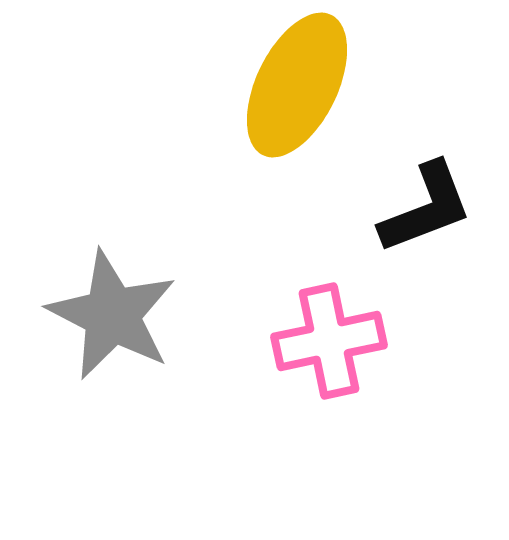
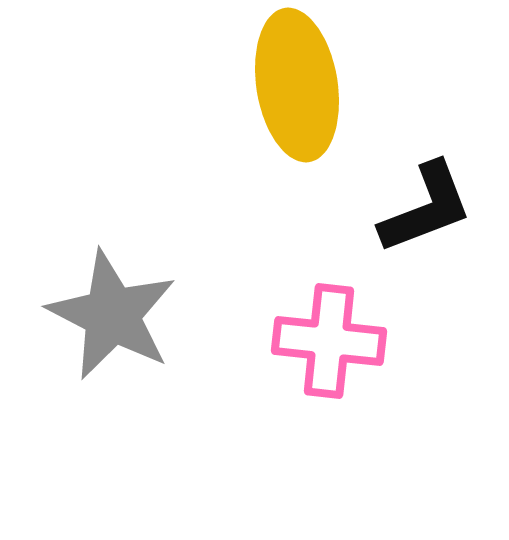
yellow ellipse: rotated 35 degrees counterclockwise
pink cross: rotated 18 degrees clockwise
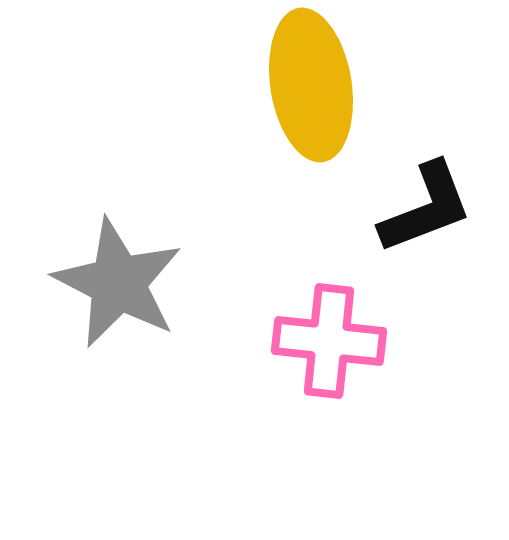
yellow ellipse: moved 14 px right
gray star: moved 6 px right, 32 px up
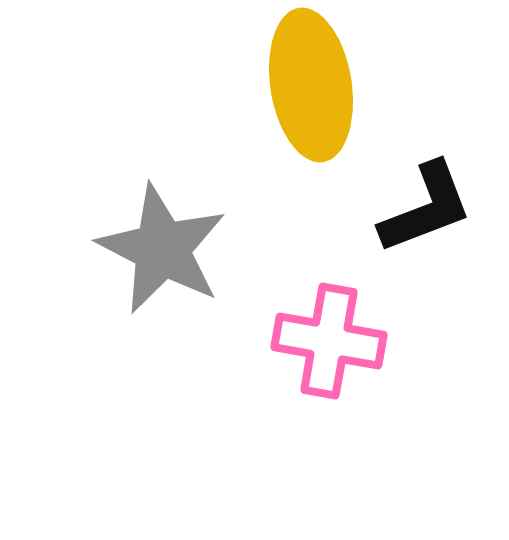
gray star: moved 44 px right, 34 px up
pink cross: rotated 4 degrees clockwise
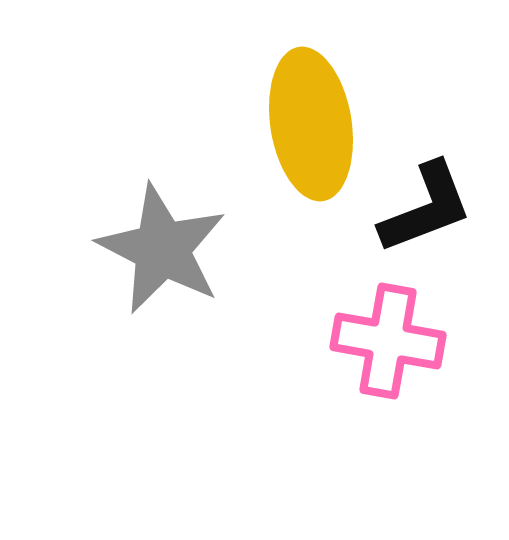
yellow ellipse: moved 39 px down
pink cross: moved 59 px right
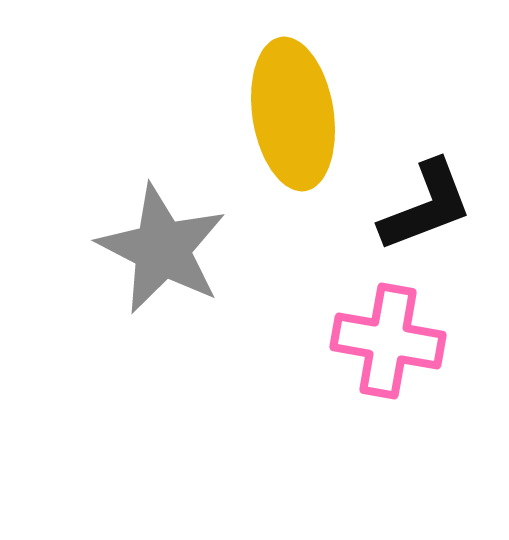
yellow ellipse: moved 18 px left, 10 px up
black L-shape: moved 2 px up
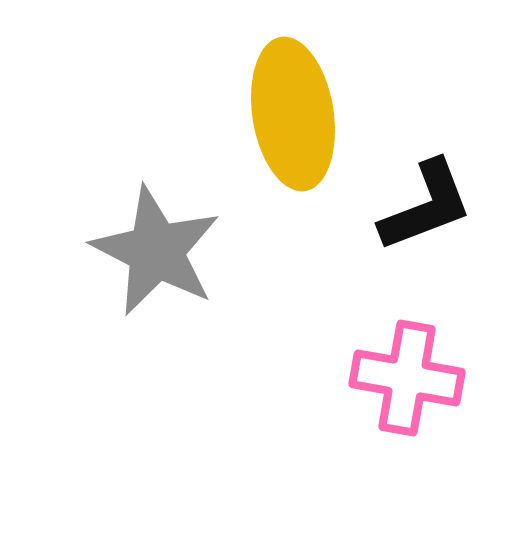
gray star: moved 6 px left, 2 px down
pink cross: moved 19 px right, 37 px down
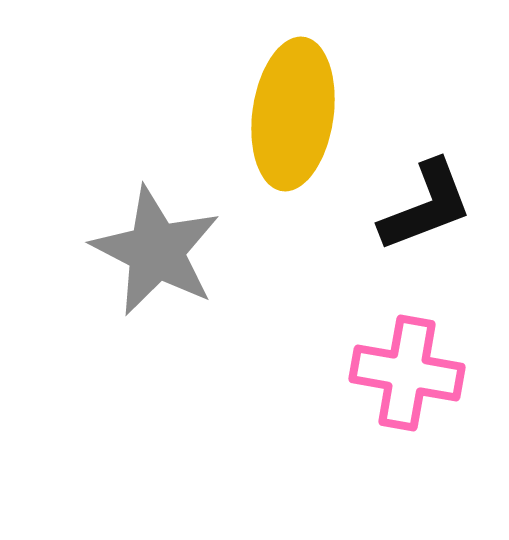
yellow ellipse: rotated 17 degrees clockwise
pink cross: moved 5 px up
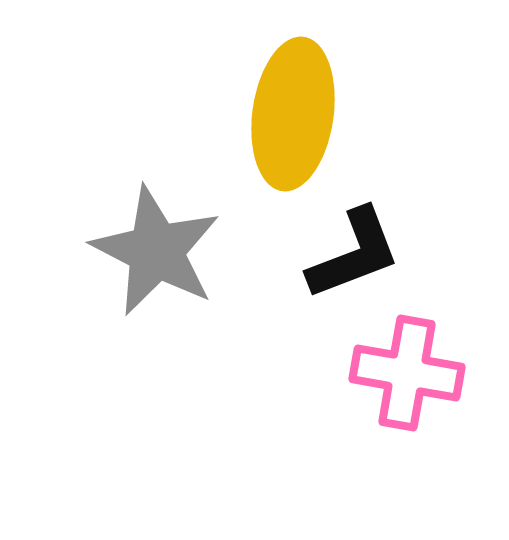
black L-shape: moved 72 px left, 48 px down
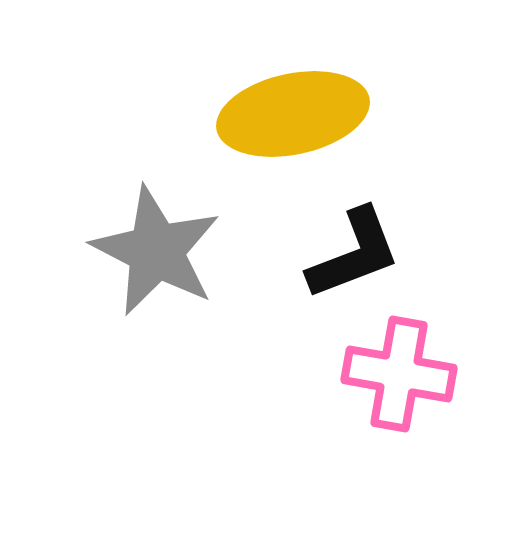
yellow ellipse: rotated 70 degrees clockwise
pink cross: moved 8 px left, 1 px down
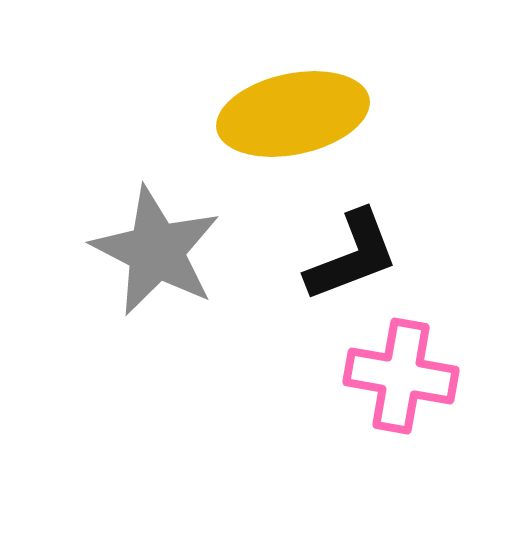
black L-shape: moved 2 px left, 2 px down
pink cross: moved 2 px right, 2 px down
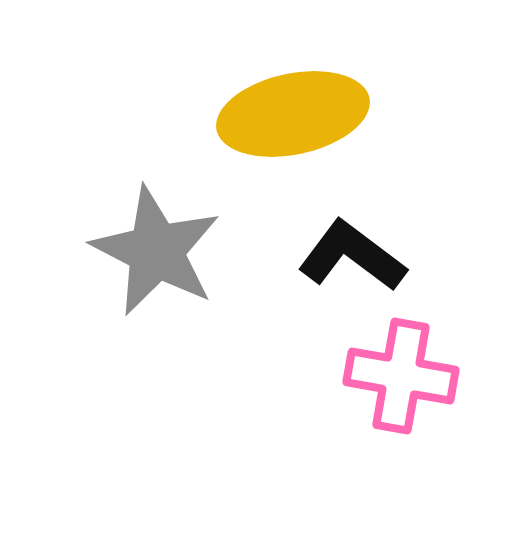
black L-shape: rotated 122 degrees counterclockwise
